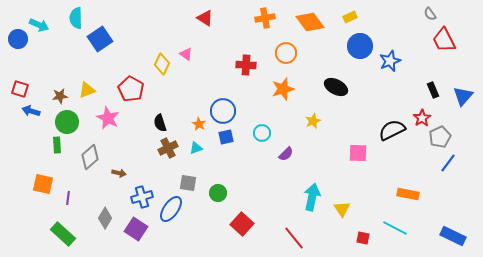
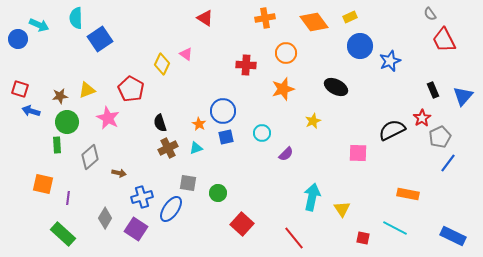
orange diamond at (310, 22): moved 4 px right
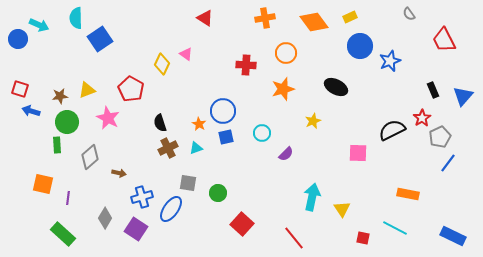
gray semicircle at (430, 14): moved 21 px left
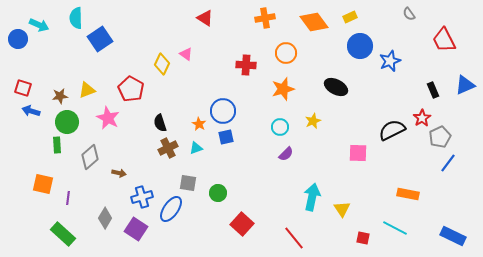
red square at (20, 89): moved 3 px right, 1 px up
blue triangle at (463, 96): moved 2 px right, 11 px up; rotated 25 degrees clockwise
cyan circle at (262, 133): moved 18 px right, 6 px up
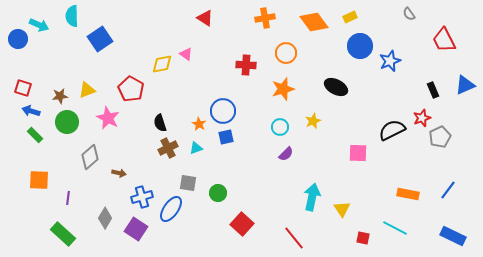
cyan semicircle at (76, 18): moved 4 px left, 2 px up
yellow diamond at (162, 64): rotated 55 degrees clockwise
red star at (422, 118): rotated 12 degrees clockwise
green rectangle at (57, 145): moved 22 px left, 10 px up; rotated 42 degrees counterclockwise
blue line at (448, 163): moved 27 px down
orange square at (43, 184): moved 4 px left, 4 px up; rotated 10 degrees counterclockwise
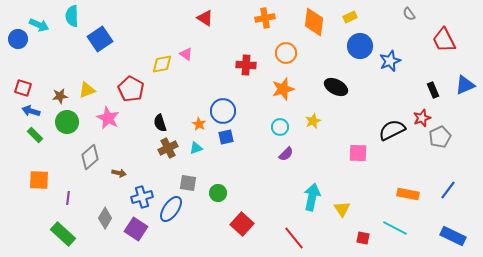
orange diamond at (314, 22): rotated 44 degrees clockwise
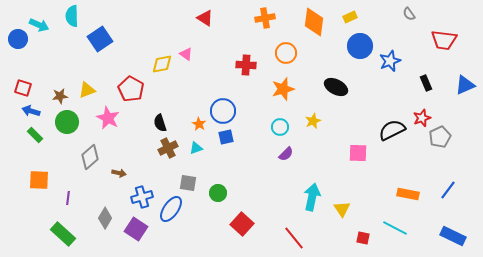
red trapezoid at (444, 40): rotated 56 degrees counterclockwise
black rectangle at (433, 90): moved 7 px left, 7 px up
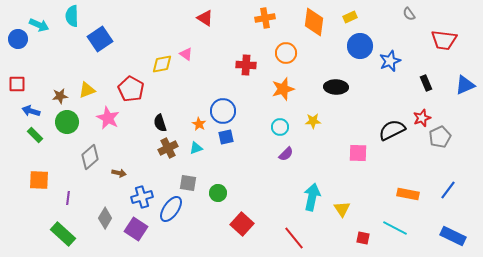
black ellipse at (336, 87): rotated 25 degrees counterclockwise
red square at (23, 88): moved 6 px left, 4 px up; rotated 18 degrees counterclockwise
yellow star at (313, 121): rotated 21 degrees clockwise
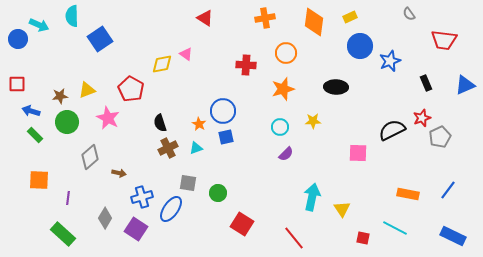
red square at (242, 224): rotated 10 degrees counterclockwise
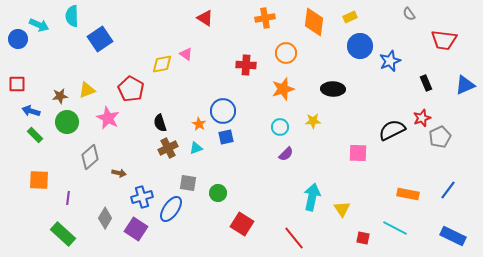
black ellipse at (336, 87): moved 3 px left, 2 px down
